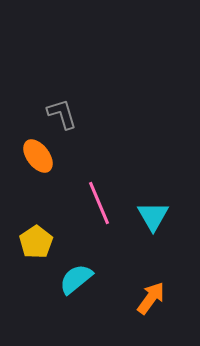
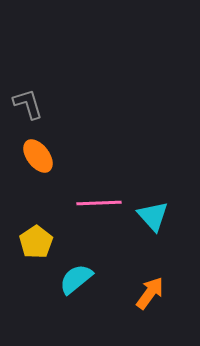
gray L-shape: moved 34 px left, 10 px up
pink line: rotated 69 degrees counterclockwise
cyan triangle: rotated 12 degrees counterclockwise
orange arrow: moved 1 px left, 5 px up
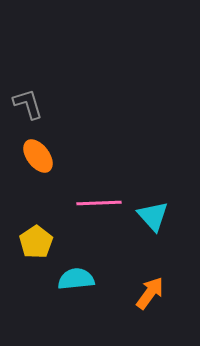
cyan semicircle: rotated 33 degrees clockwise
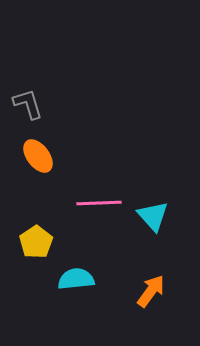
orange arrow: moved 1 px right, 2 px up
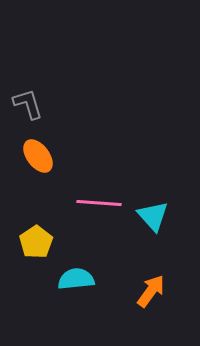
pink line: rotated 6 degrees clockwise
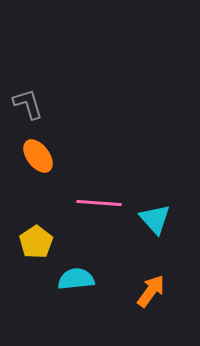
cyan triangle: moved 2 px right, 3 px down
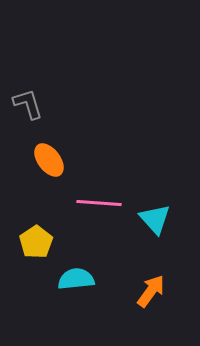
orange ellipse: moved 11 px right, 4 px down
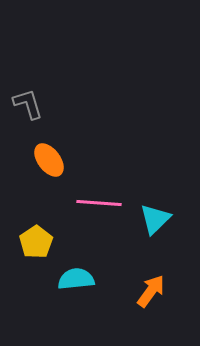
cyan triangle: rotated 28 degrees clockwise
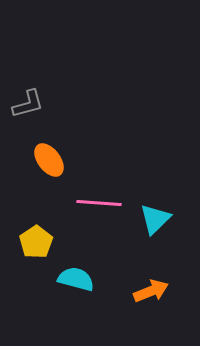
gray L-shape: rotated 92 degrees clockwise
cyan semicircle: rotated 21 degrees clockwise
orange arrow: rotated 32 degrees clockwise
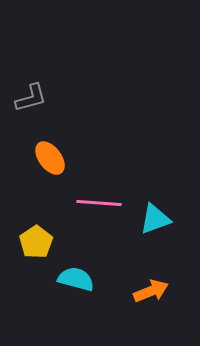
gray L-shape: moved 3 px right, 6 px up
orange ellipse: moved 1 px right, 2 px up
cyan triangle: rotated 24 degrees clockwise
